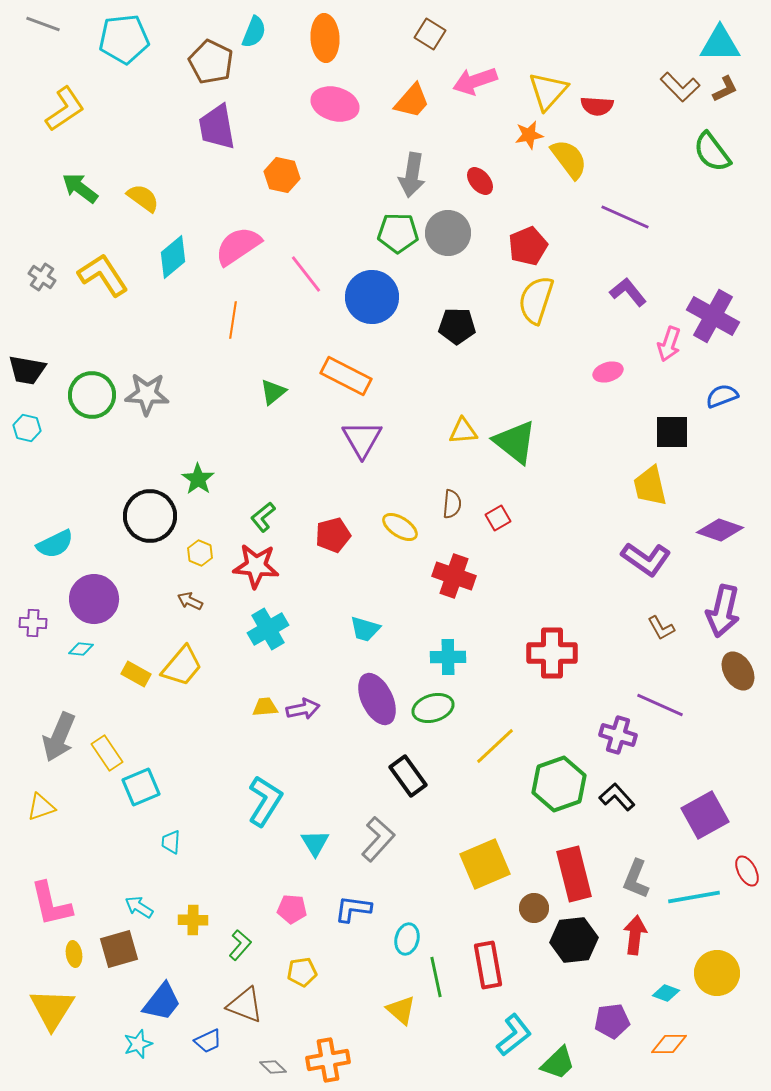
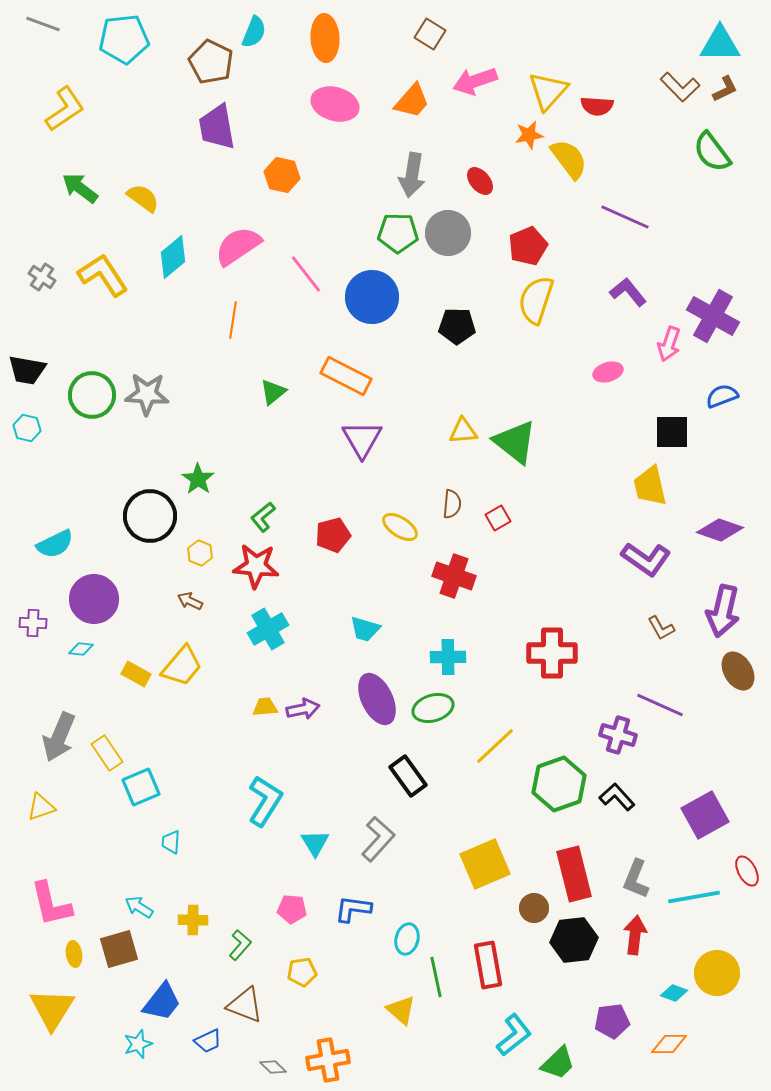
cyan diamond at (666, 993): moved 8 px right
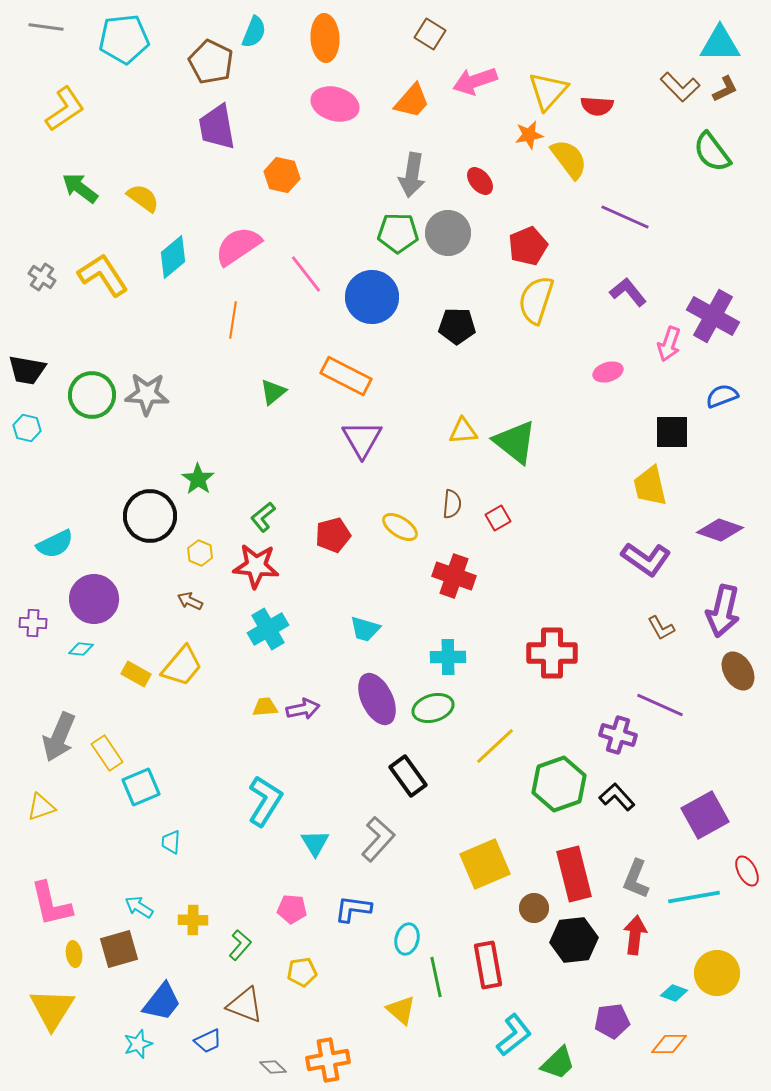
gray line at (43, 24): moved 3 px right, 3 px down; rotated 12 degrees counterclockwise
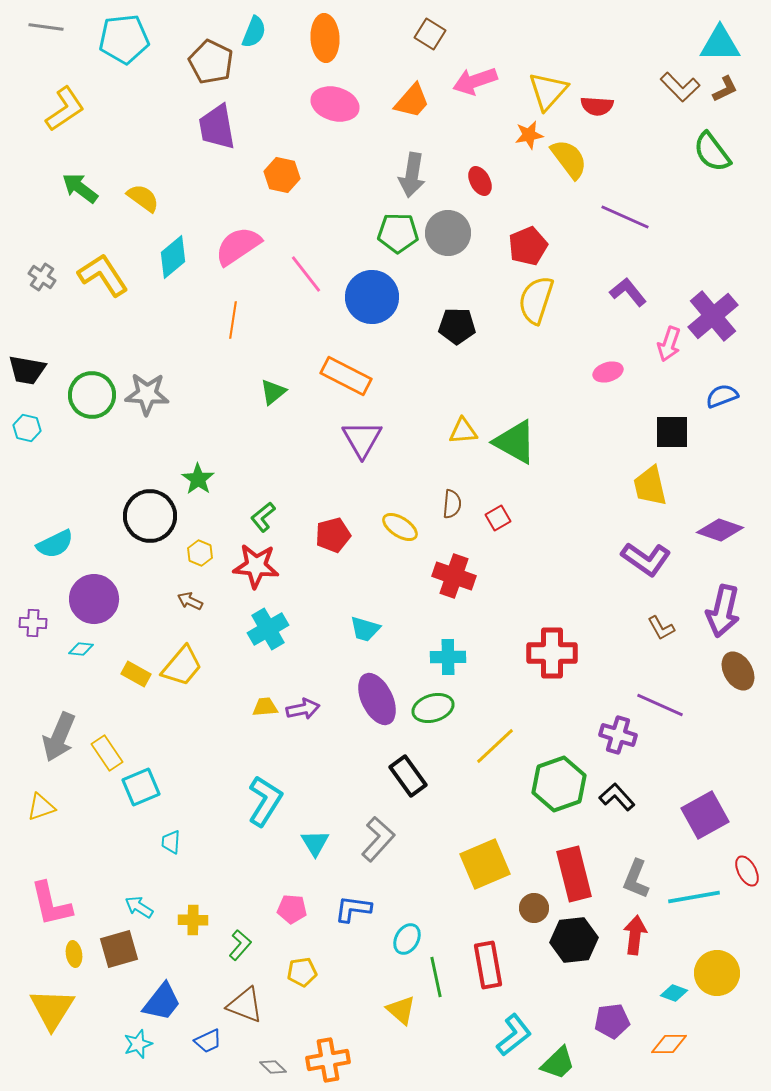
red ellipse at (480, 181): rotated 12 degrees clockwise
purple cross at (713, 316): rotated 21 degrees clockwise
green triangle at (515, 442): rotated 9 degrees counterclockwise
cyan ellipse at (407, 939): rotated 16 degrees clockwise
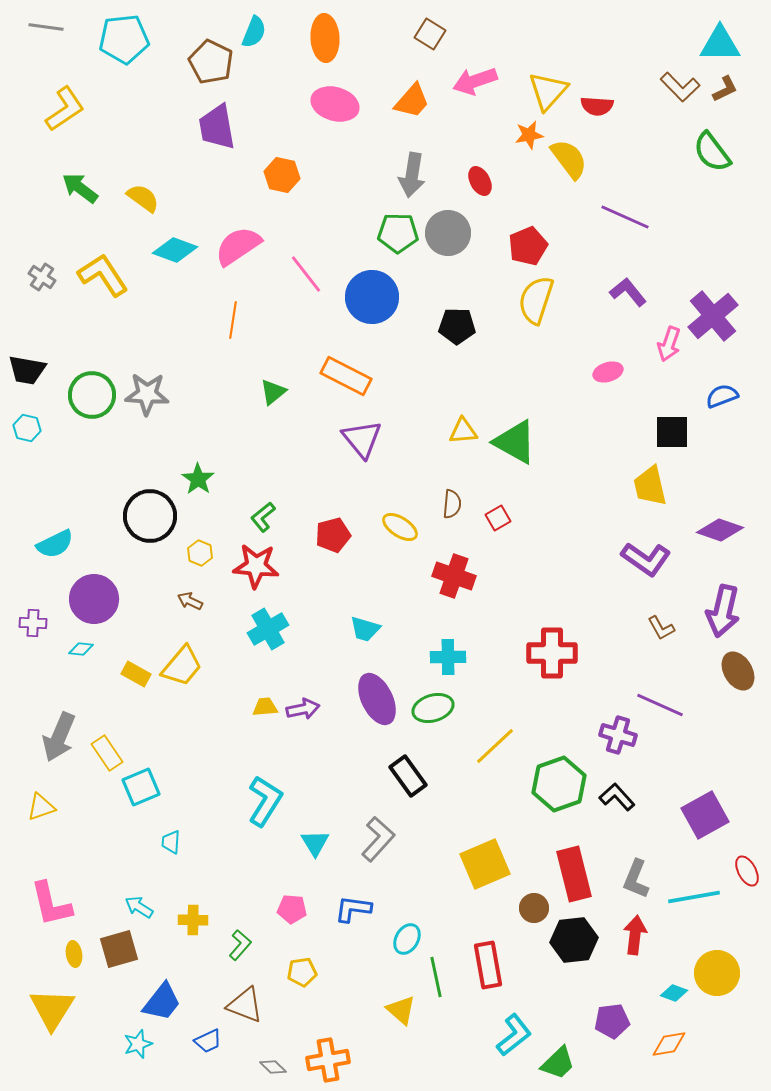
cyan diamond at (173, 257): moved 2 px right, 7 px up; rotated 60 degrees clockwise
purple triangle at (362, 439): rotated 9 degrees counterclockwise
orange diamond at (669, 1044): rotated 9 degrees counterclockwise
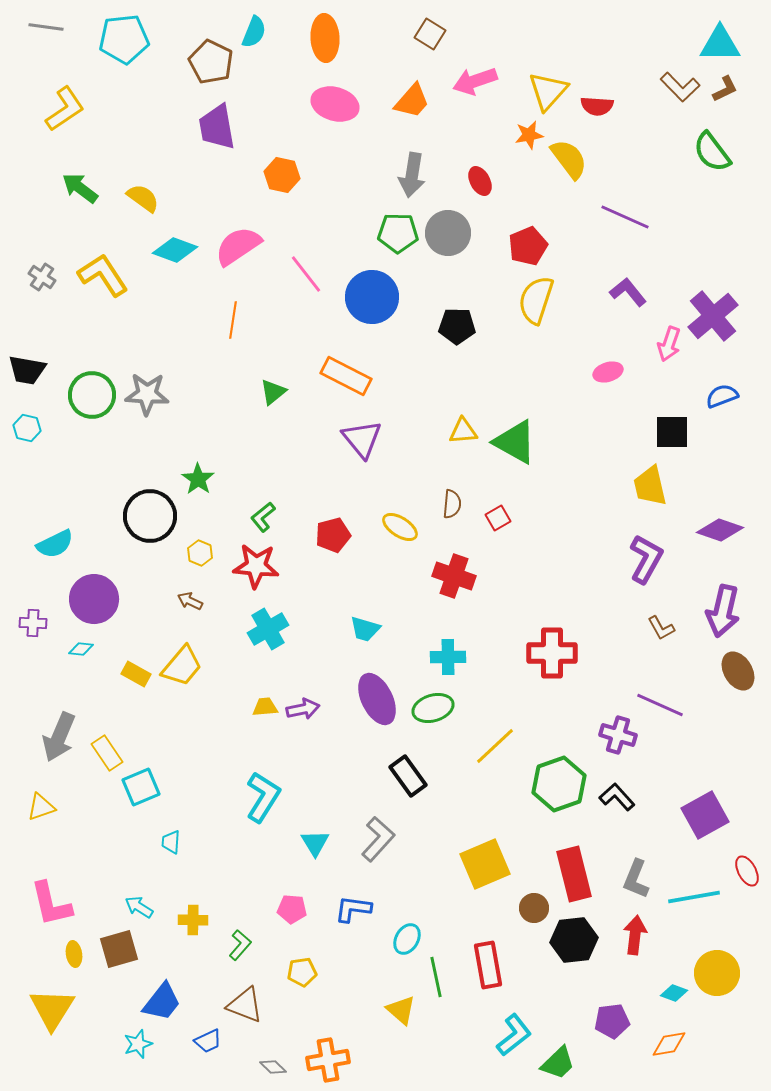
purple L-shape at (646, 559): rotated 96 degrees counterclockwise
cyan L-shape at (265, 801): moved 2 px left, 4 px up
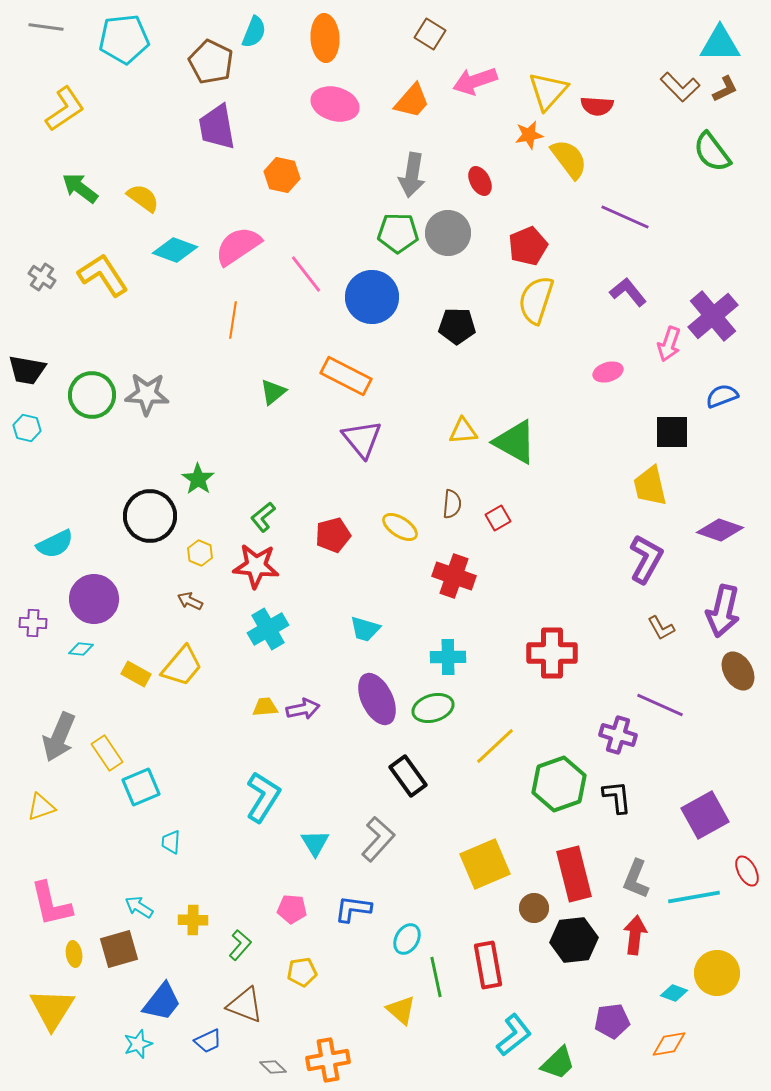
black L-shape at (617, 797): rotated 36 degrees clockwise
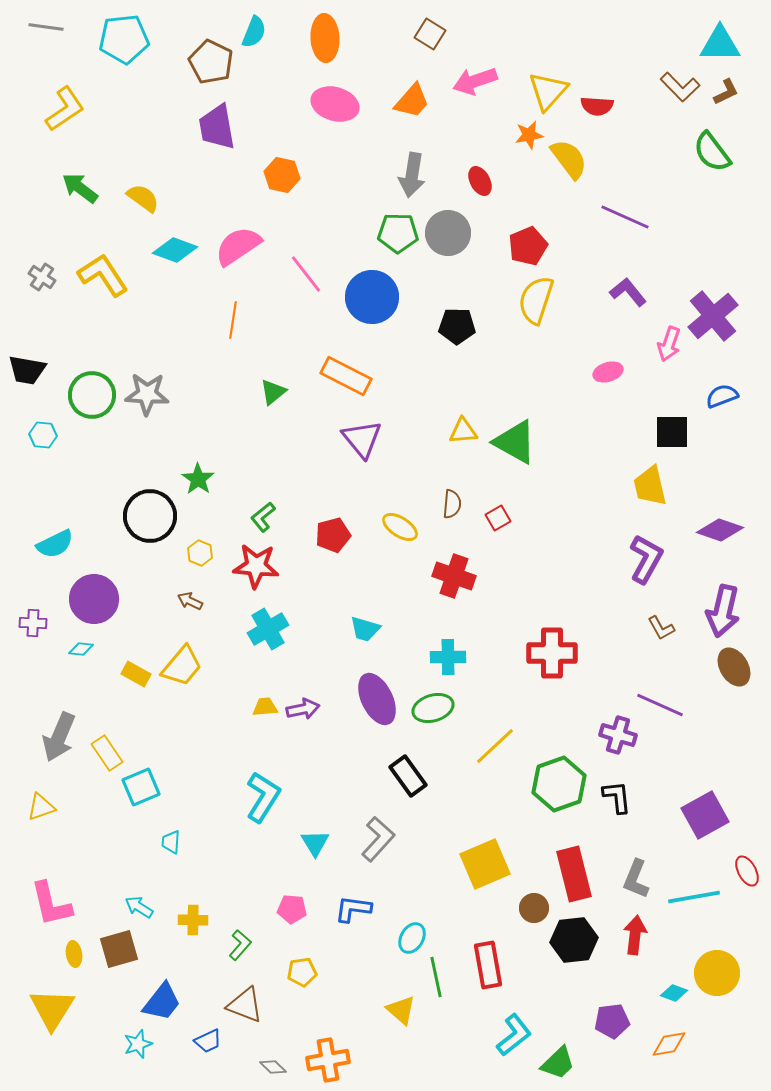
brown L-shape at (725, 89): moved 1 px right, 3 px down
cyan hexagon at (27, 428): moved 16 px right, 7 px down; rotated 8 degrees counterclockwise
brown ellipse at (738, 671): moved 4 px left, 4 px up
cyan ellipse at (407, 939): moved 5 px right, 1 px up
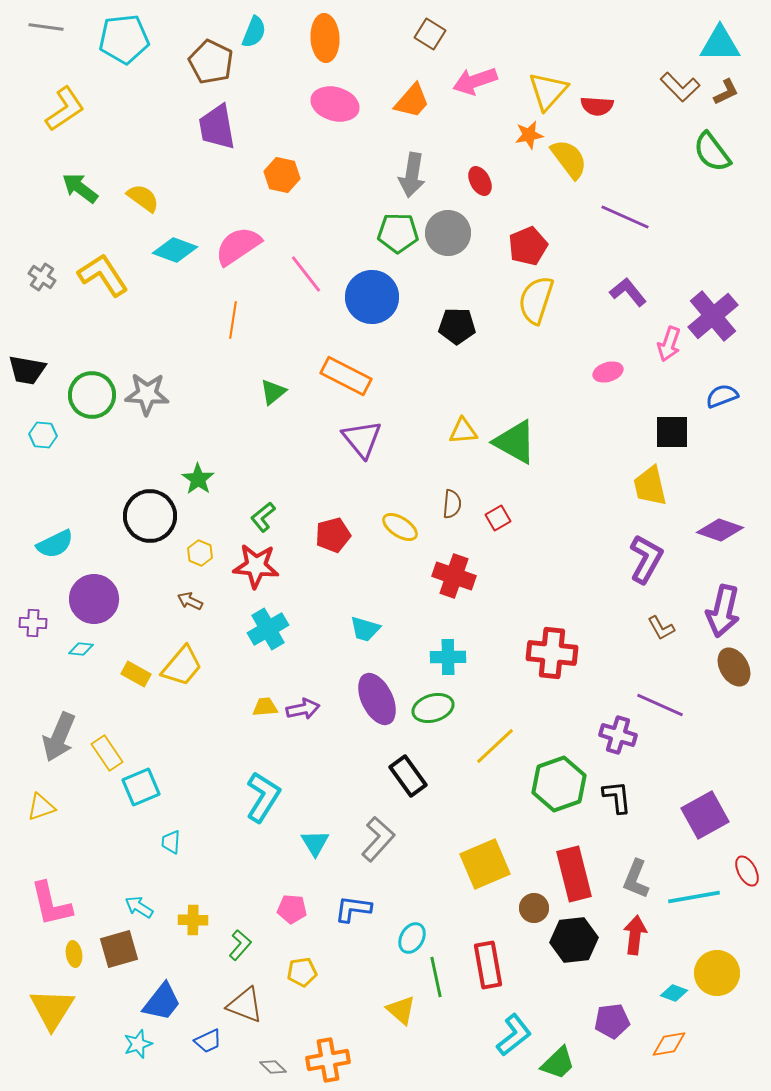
red cross at (552, 653): rotated 6 degrees clockwise
